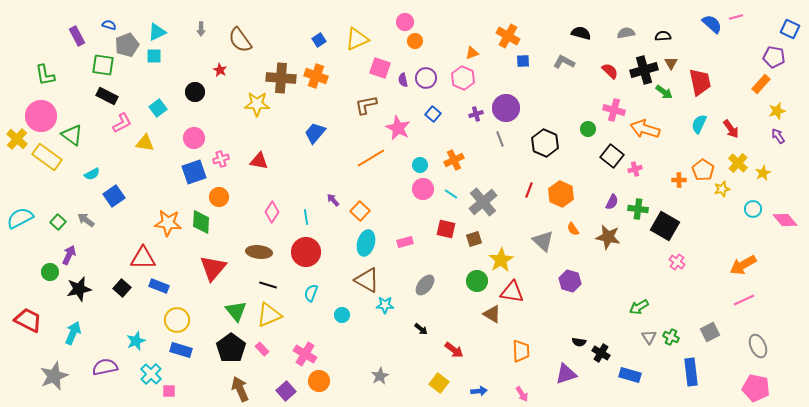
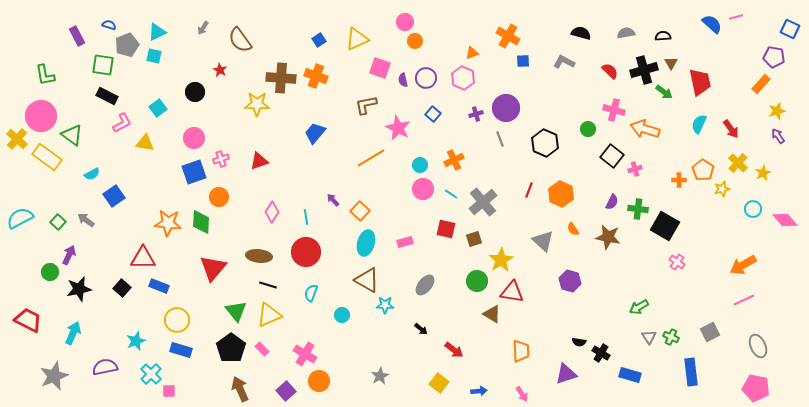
gray arrow at (201, 29): moved 2 px right, 1 px up; rotated 32 degrees clockwise
cyan square at (154, 56): rotated 14 degrees clockwise
red triangle at (259, 161): rotated 30 degrees counterclockwise
brown ellipse at (259, 252): moved 4 px down
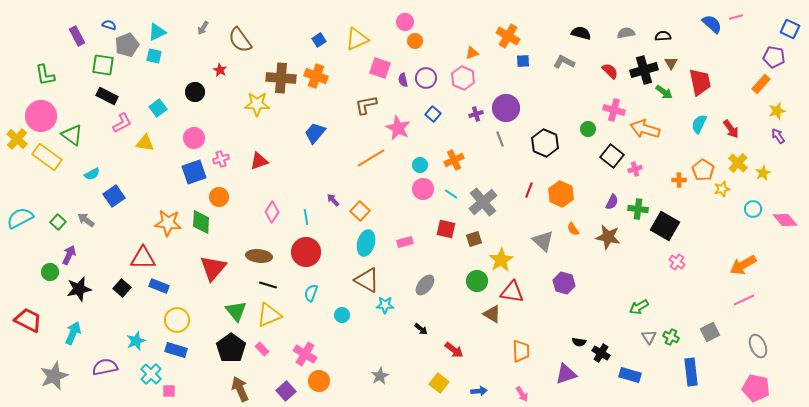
purple hexagon at (570, 281): moved 6 px left, 2 px down
blue rectangle at (181, 350): moved 5 px left
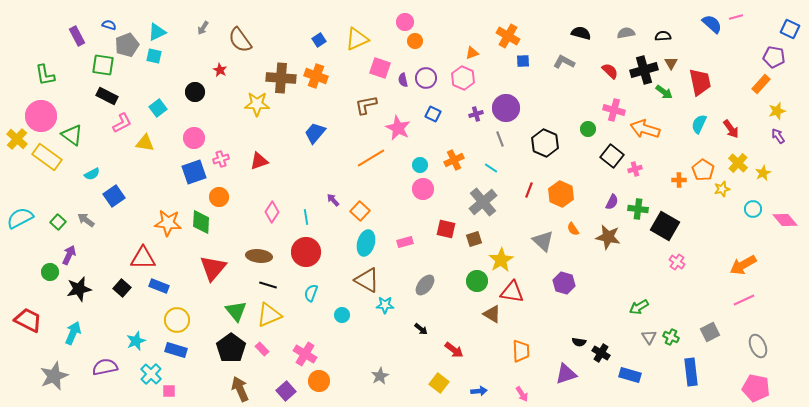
blue square at (433, 114): rotated 14 degrees counterclockwise
cyan line at (451, 194): moved 40 px right, 26 px up
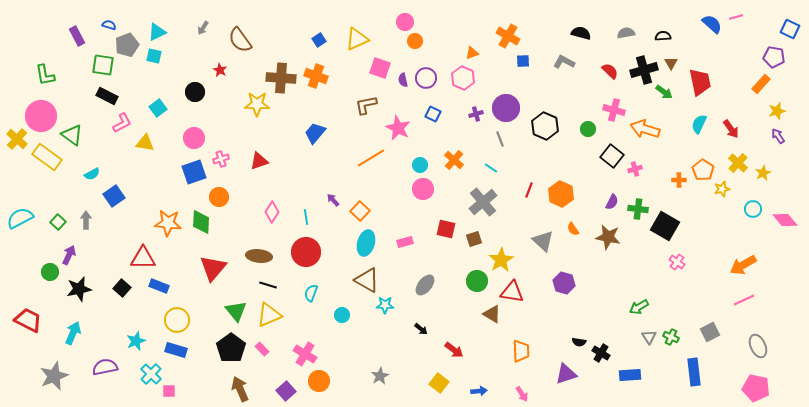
black hexagon at (545, 143): moved 17 px up
orange cross at (454, 160): rotated 24 degrees counterclockwise
gray arrow at (86, 220): rotated 54 degrees clockwise
blue rectangle at (691, 372): moved 3 px right
blue rectangle at (630, 375): rotated 20 degrees counterclockwise
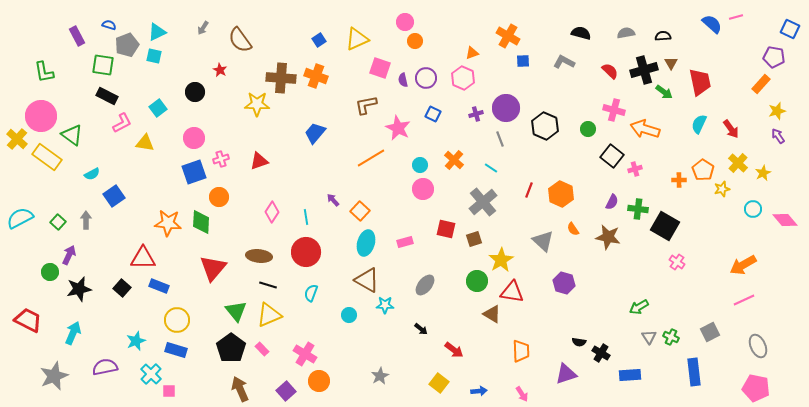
green L-shape at (45, 75): moved 1 px left, 3 px up
cyan circle at (342, 315): moved 7 px right
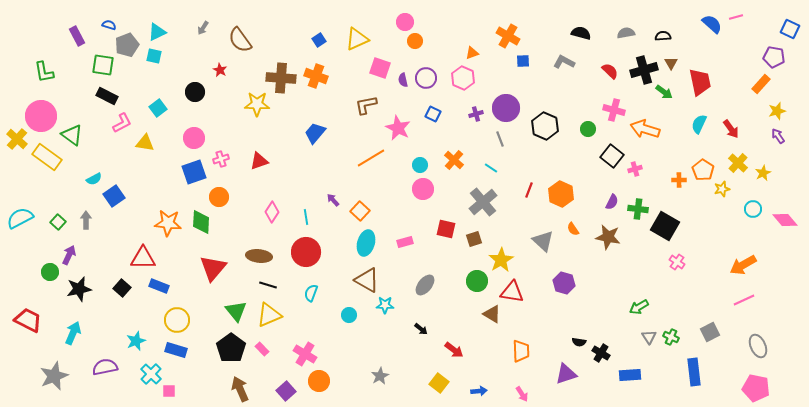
cyan semicircle at (92, 174): moved 2 px right, 5 px down
